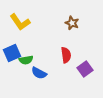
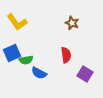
yellow L-shape: moved 3 px left
purple square: moved 5 px down; rotated 21 degrees counterclockwise
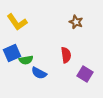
brown star: moved 4 px right, 1 px up
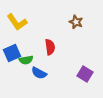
red semicircle: moved 16 px left, 8 px up
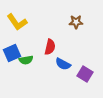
brown star: rotated 24 degrees counterclockwise
red semicircle: rotated 21 degrees clockwise
blue semicircle: moved 24 px right, 9 px up
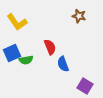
brown star: moved 3 px right, 6 px up; rotated 16 degrees clockwise
red semicircle: rotated 35 degrees counterclockwise
blue semicircle: rotated 42 degrees clockwise
purple square: moved 12 px down
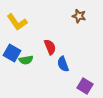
blue square: rotated 36 degrees counterclockwise
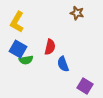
brown star: moved 2 px left, 3 px up
yellow L-shape: rotated 65 degrees clockwise
red semicircle: rotated 35 degrees clockwise
blue square: moved 6 px right, 4 px up
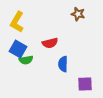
brown star: moved 1 px right, 1 px down
red semicircle: moved 4 px up; rotated 63 degrees clockwise
blue semicircle: rotated 21 degrees clockwise
purple square: moved 2 px up; rotated 35 degrees counterclockwise
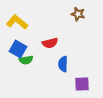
yellow L-shape: rotated 100 degrees clockwise
purple square: moved 3 px left
